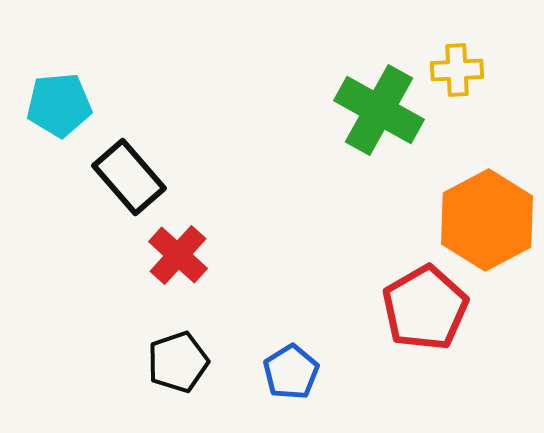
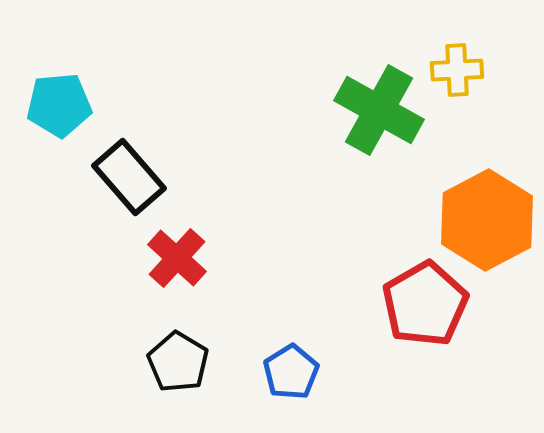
red cross: moved 1 px left, 3 px down
red pentagon: moved 4 px up
black pentagon: rotated 22 degrees counterclockwise
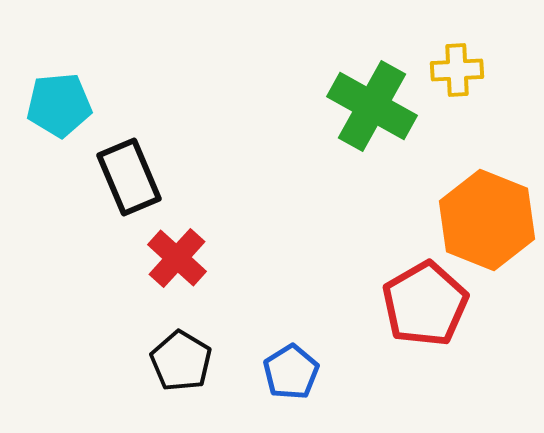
green cross: moved 7 px left, 4 px up
black rectangle: rotated 18 degrees clockwise
orange hexagon: rotated 10 degrees counterclockwise
black pentagon: moved 3 px right, 1 px up
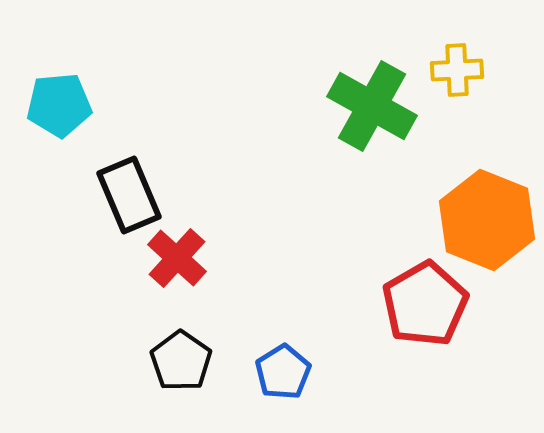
black rectangle: moved 18 px down
black pentagon: rotated 4 degrees clockwise
blue pentagon: moved 8 px left
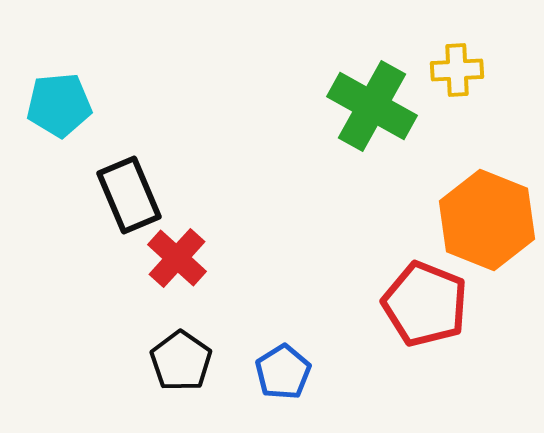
red pentagon: rotated 20 degrees counterclockwise
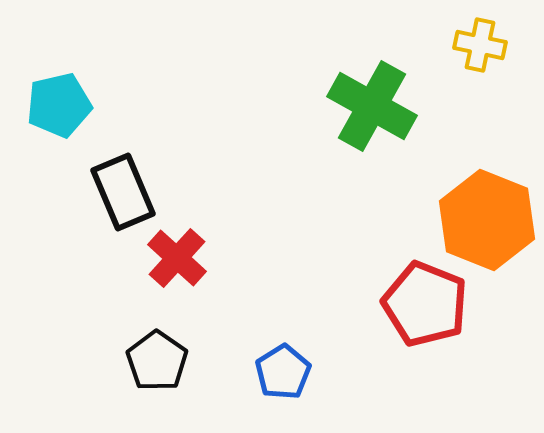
yellow cross: moved 23 px right, 25 px up; rotated 15 degrees clockwise
cyan pentagon: rotated 8 degrees counterclockwise
black rectangle: moved 6 px left, 3 px up
black pentagon: moved 24 px left
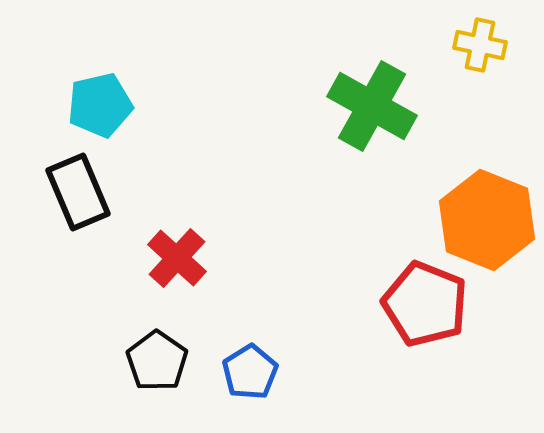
cyan pentagon: moved 41 px right
black rectangle: moved 45 px left
blue pentagon: moved 33 px left
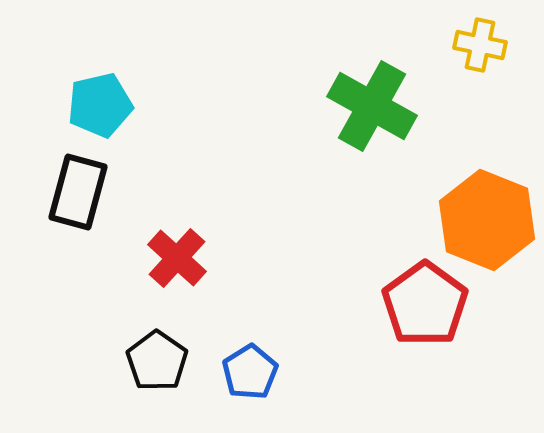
black rectangle: rotated 38 degrees clockwise
red pentagon: rotated 14 degrees clockwise
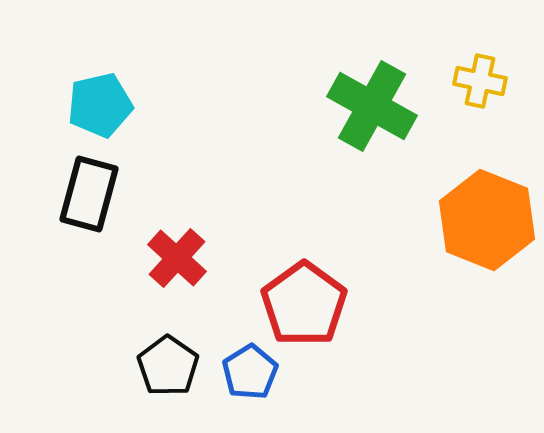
yellow cross: moved 36 px down
black rectangle: moved 11 px right, 2 px down
red pentagon: moved 121 px left
black pentagon: moved 11 px right, 5 px down
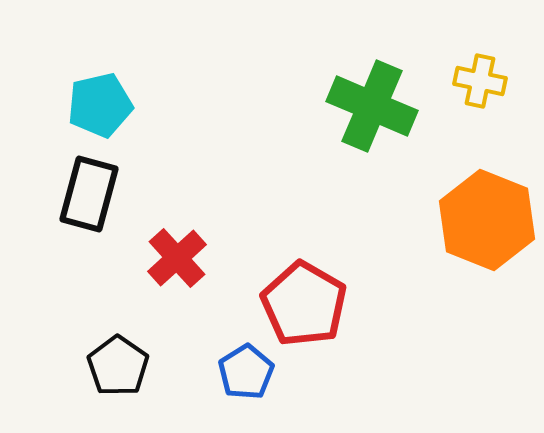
green cross: rotated 6 degrees counterclockwise
red cross: rotated 6 degrees clockwise
red pentagon: rotated 6 degrees counterclockwise
black pentagon: moved 50 px left
blue pentagon: moved 4 px left
